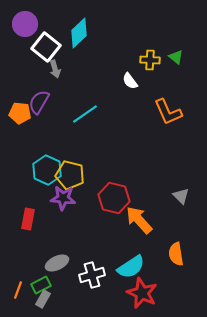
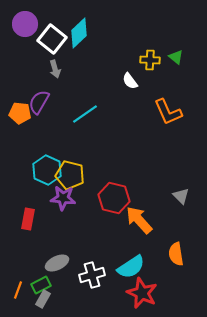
white square: moved 6 px right, 8 px up
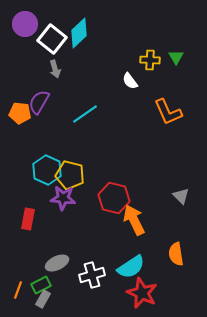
green triangle: rotated 21 degrees clockwise
orange arrow: moved 5 px left; rotated 16 degrees clockwise
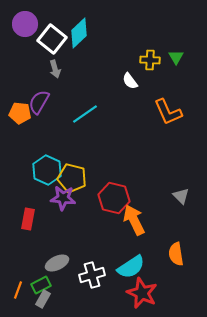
yellow pentagon: moved 2 px right, 3 px down
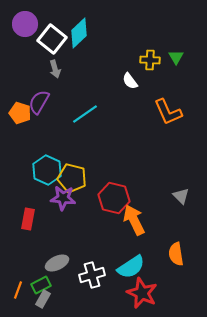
orange pentagon: rotated 10 degrees clockwise
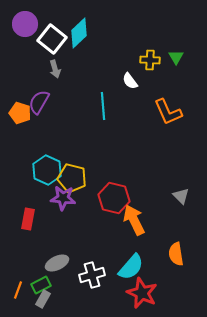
cyan line: moved 18 px right, 8 px up; rotated 60 degrees counterclockwise
cyan semicircle: rotated 16 degrees counterclockwise
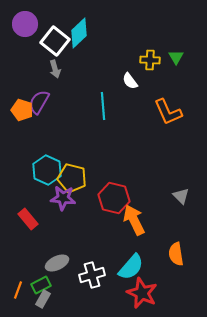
white square: moved 3 px right, 2 px down
orange pentagon: moved 2 px right, 3 px up
red rectangle: rotated 50 degrees counterclockwise
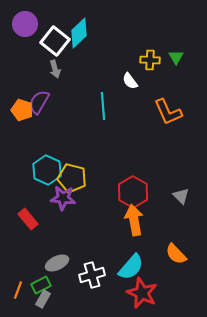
red hexagon: moved 19 px right, 6 px up; rotated 16 degrees clockwise
orange arrow: rotated 16 degrees clockwise
orange semicircle: rotated 35 degrees counterclockwise
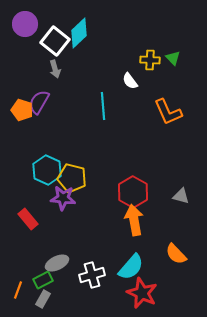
green triangle: moved 3 px left, 1 px down; rotated 14 degrees counterclockwise
gray triangle: rotated 30 degrees counterclockwise
green rectangle: moved 2 px right, 5 px up
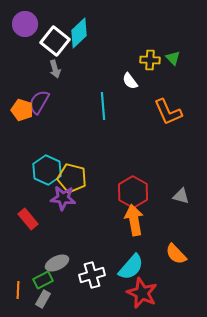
orange line: rotated 18 degrees counterclockwise
